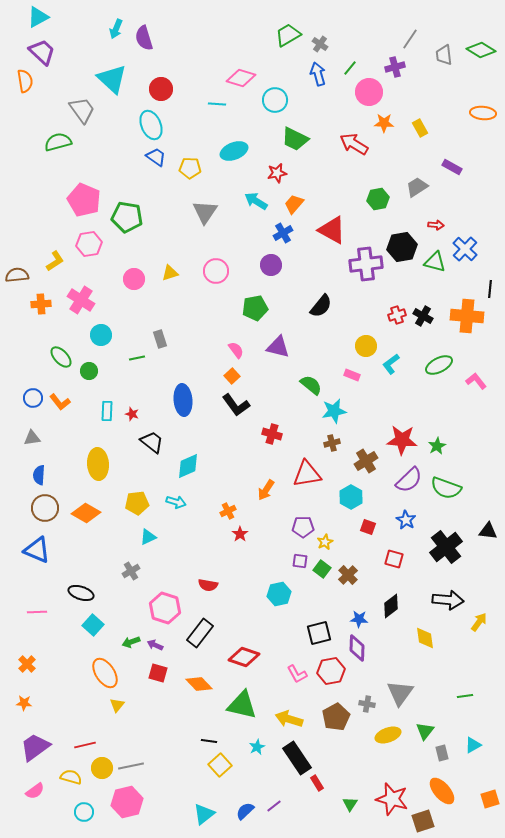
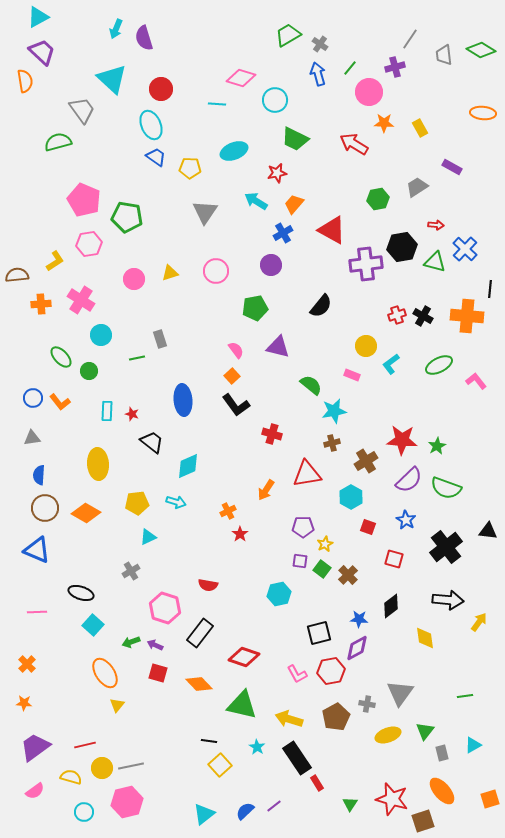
yellow star at (325, 542): moved 2 px down
purple diamond at (357, 648): rotated 60 degrees clockwise
cyan star at (257, 747): rotated 14 degrees counterclockwise
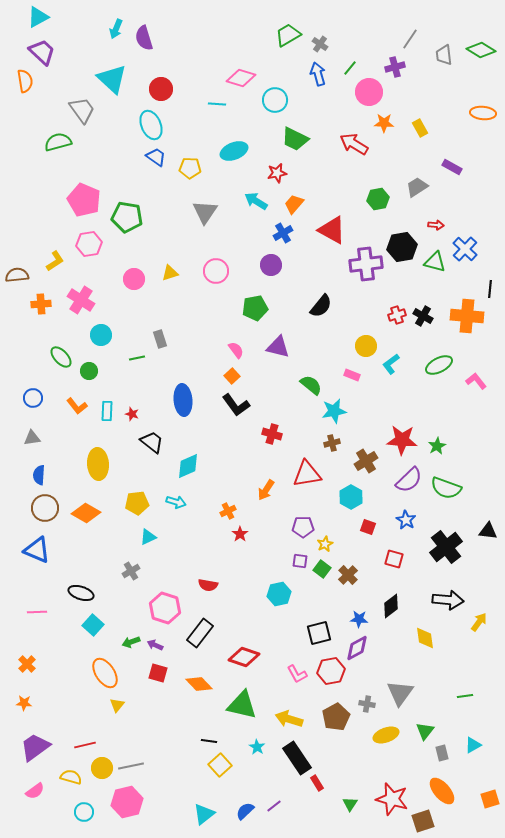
orange L-shape at (60, 402): moved 17 px right, 4 px down
yellow ellipse at (388, 735): moved 2 px left
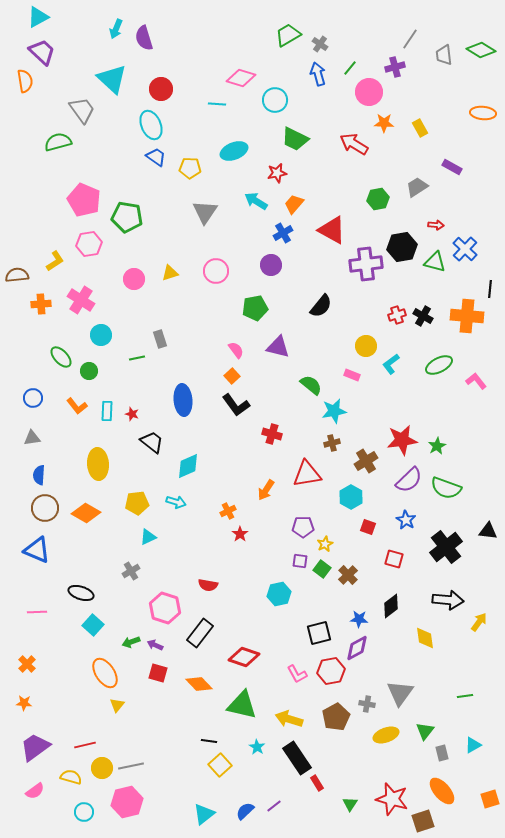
red star at (402, 440): rotated 12 degrees counterclockwise
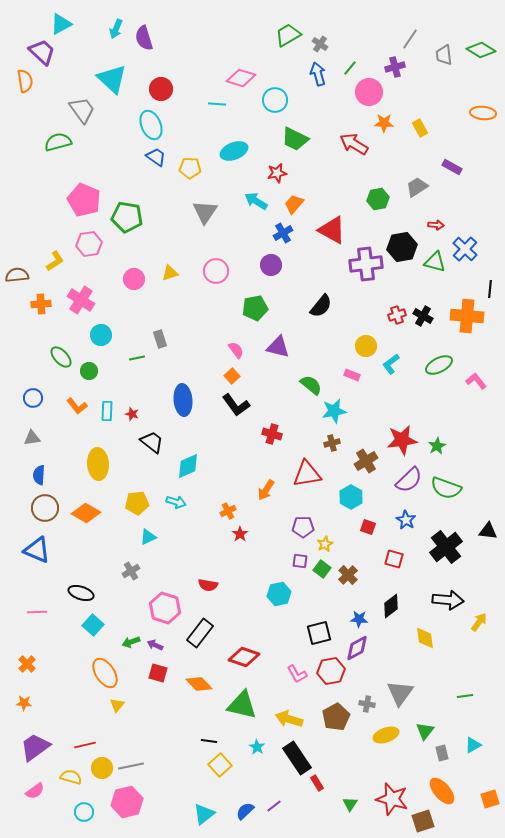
cyan triangle at (38, 17): moved 23 px right, 7 px down
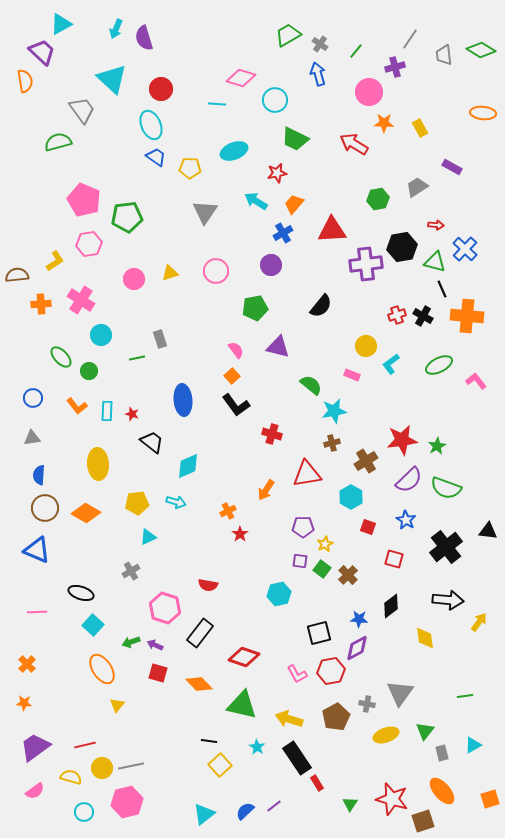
green line at (350, 68): moved 6 px right, 17 px up
green pentagon at (127, 217): rotated 16 degrees counterclockwise
red triangle at (332, 230): rotated 32 degrees counterclockwise
black line at (490, 289): moved 48 px left; rotated 30 degrees counterclockwise
orange ellipse at (105, 673): moved 3 px left, 4 px up
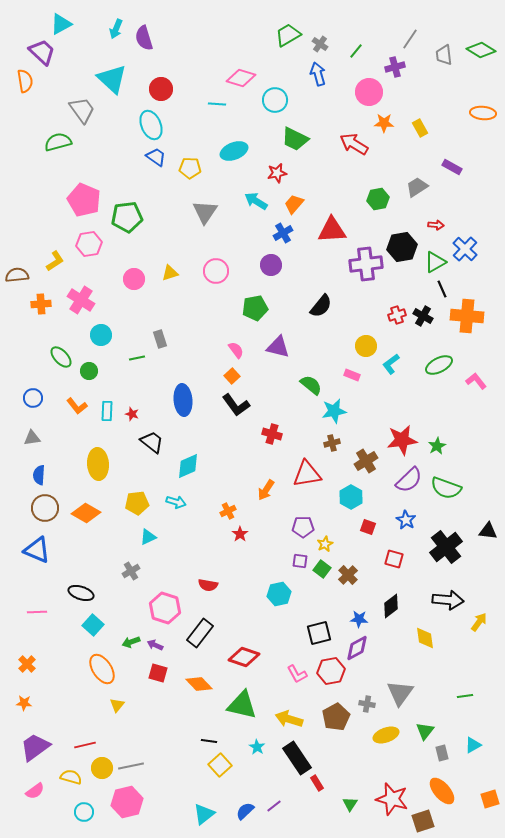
green triangle at (435, 262): rotated 45 degrees counterclockwise
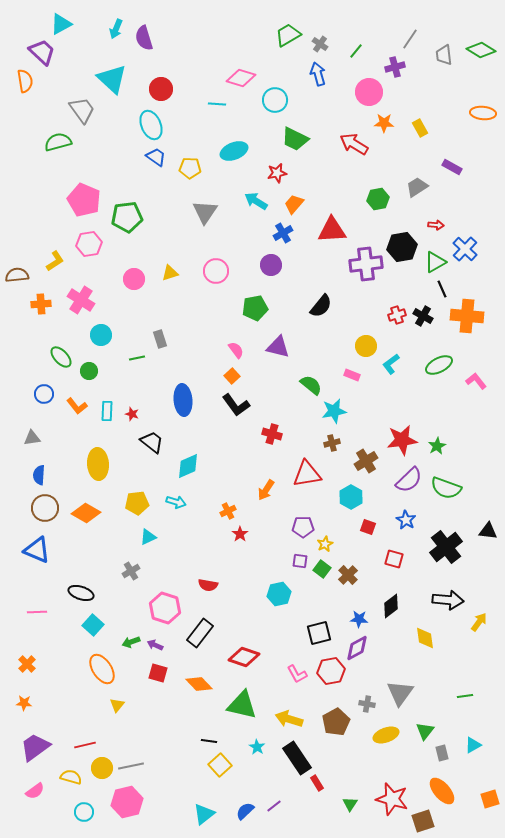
blue circle at (33, 398): moved 11 px right, 4 px up
brown pentagon at (336, 717): moved 5 px down
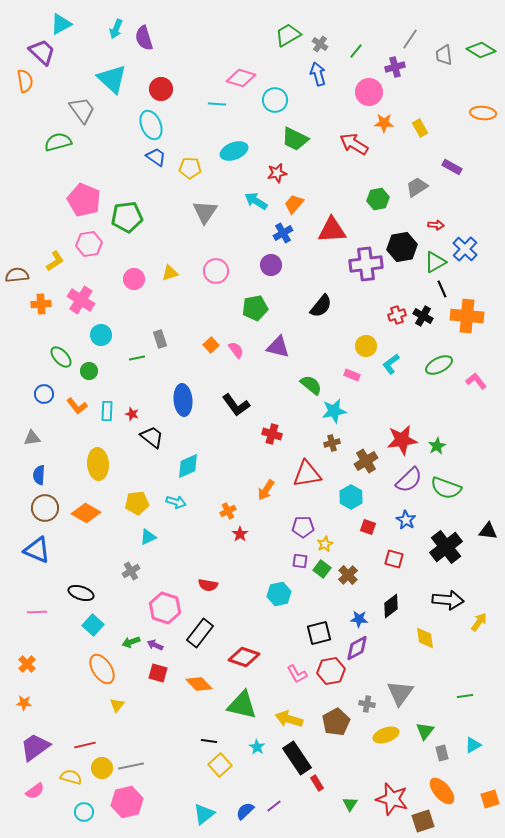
orange square at (232, 376): moved 21 px left, 31 px up
black trapezoid at (152, 442): moved 5 px up
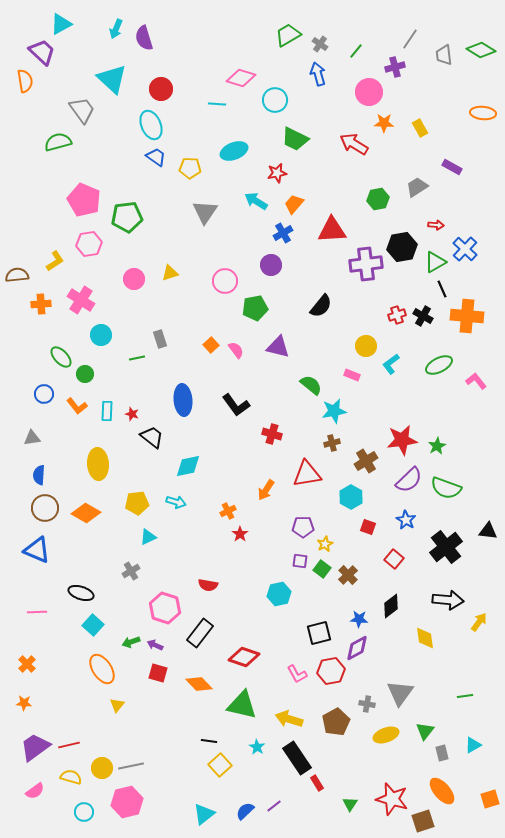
pink circle at (216, 271): moved 9 px right, 10 px down
green circle at (89, 371): moved 4 px left, 3 px down
cyan diamond at (188, 466): rotated 12 degrees clockwise
red square at (394, 559): rotated 24 degrees clockwise
red line at (85, 745): moved 16 px left
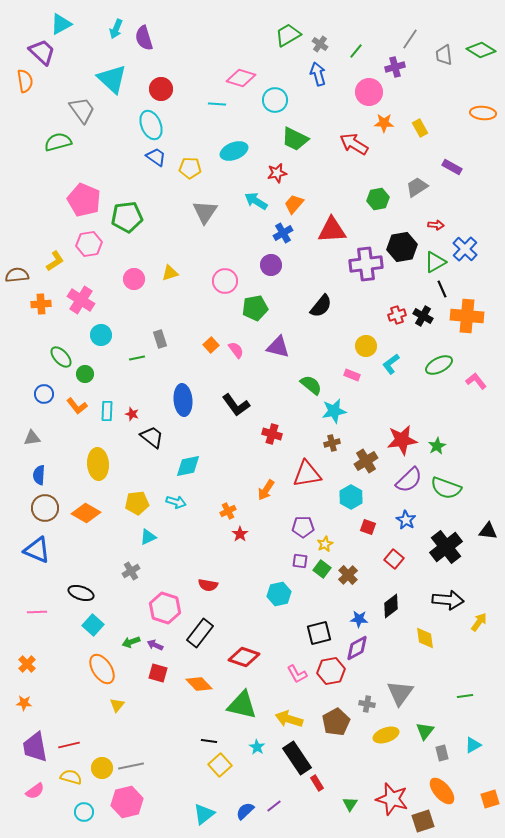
purple trapezoid at (35, 747): rotated 64 degrees counterclockwise
